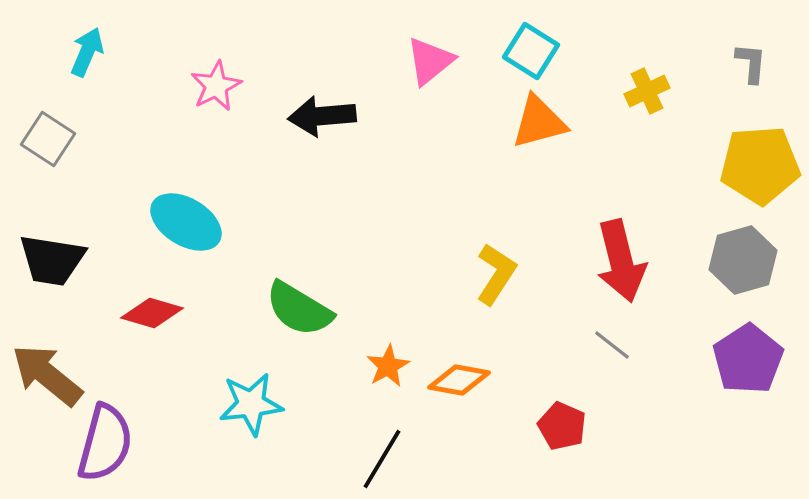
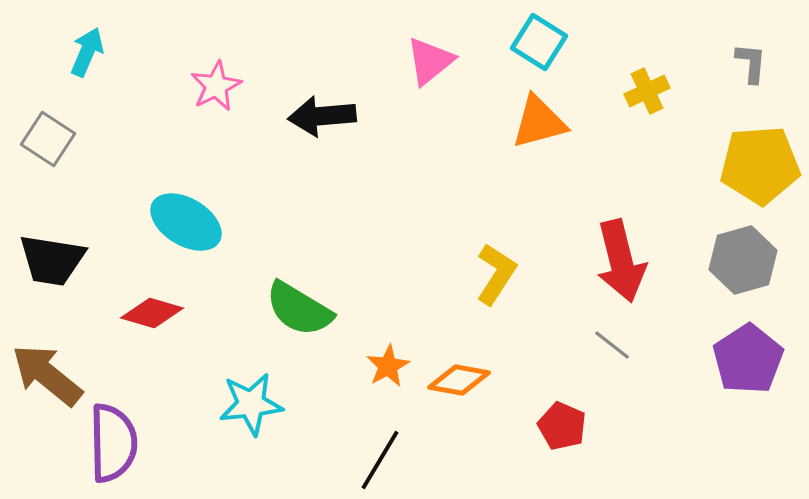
cyan square: moved 8 px right, 9 px up
purple semicircle: moved 8 px right; rotated 16 degrees counterclockwise
black line: moved 2 px left, 1 px down
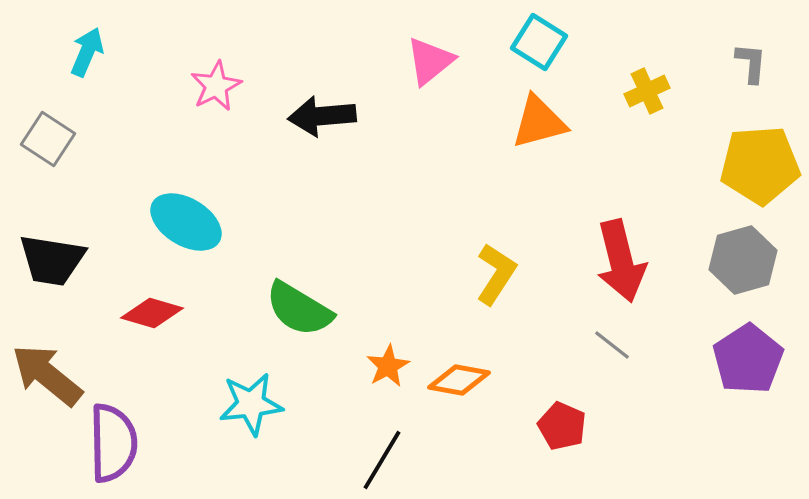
black line: moved 2 px right
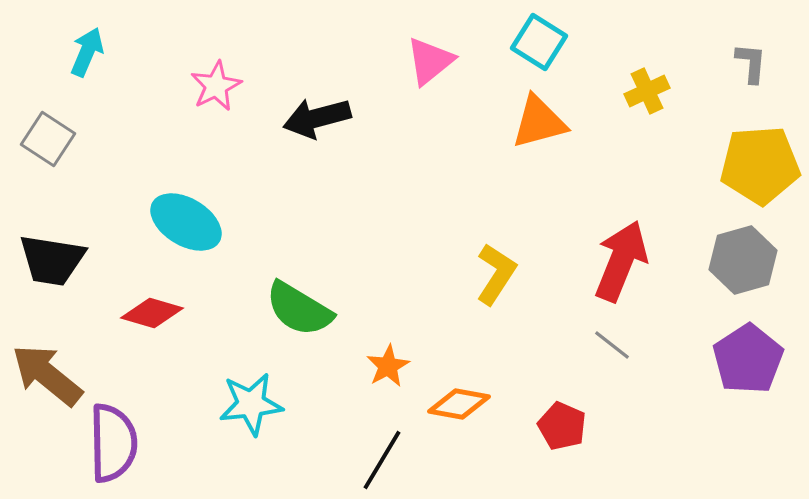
black arrow: moved 5 px left, 2 px down; rotated 10 degrees counterclockwise
red arrow: rotated 144 degrees counterclockwise
orange diamond: moved 24 px down
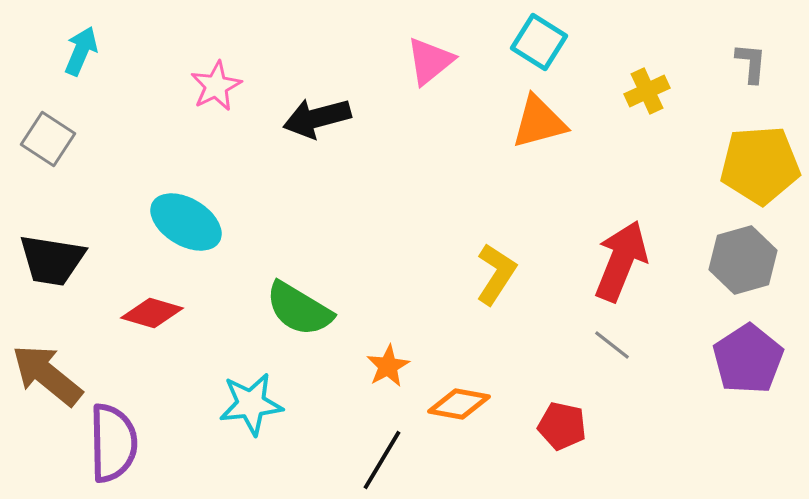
cyan arrow: moved 6 px left, 1 px up
red pentagon: rotated 12 degrees counterclockwise
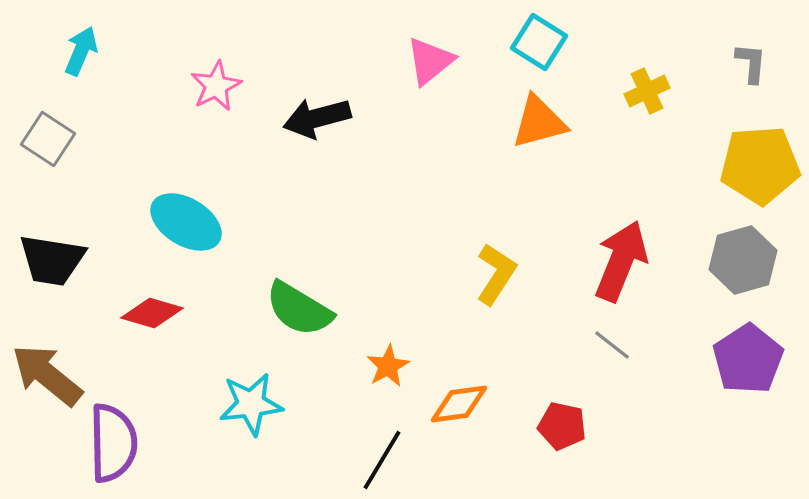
orange diamond: rotated 18 degrees counterclockwise
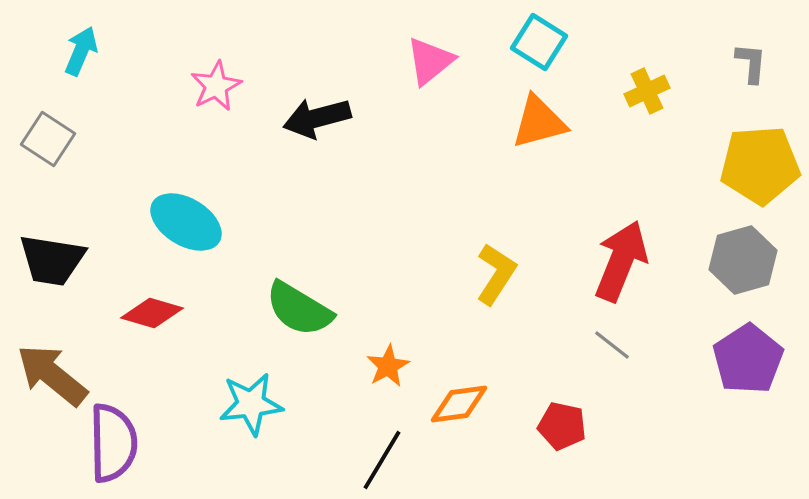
brown arrow: moved 5 px right
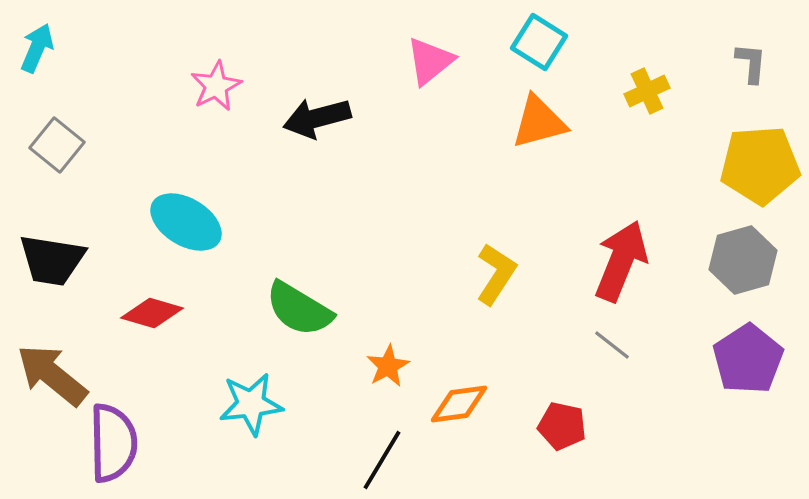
cyan arrow: moved 44 px left, 3 px up
gray square: moved 9 px right, 6 px down; rotated 6 degrees clockwise
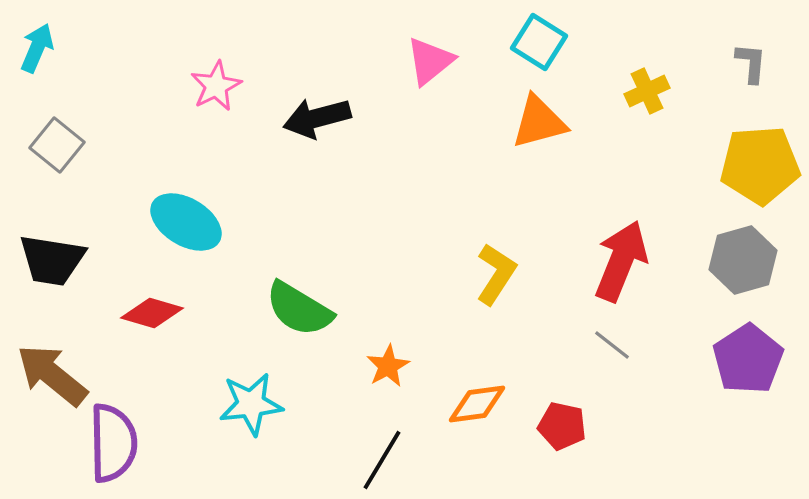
orange diamond: moved 18 px right
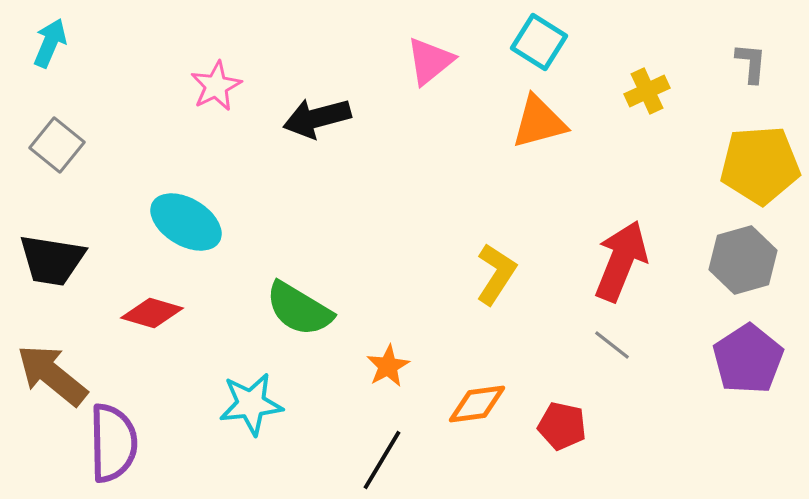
cyan arrow: moved 13 px right, 5 px up
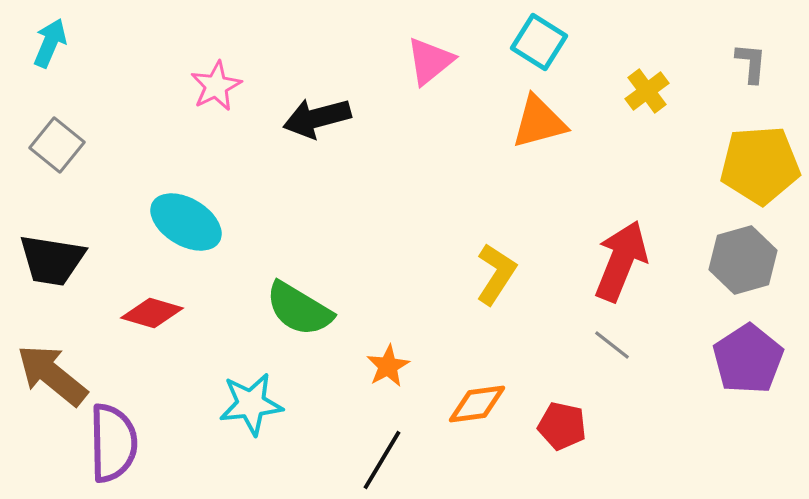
yellow cross: rotated 12 degrees counterclockwise
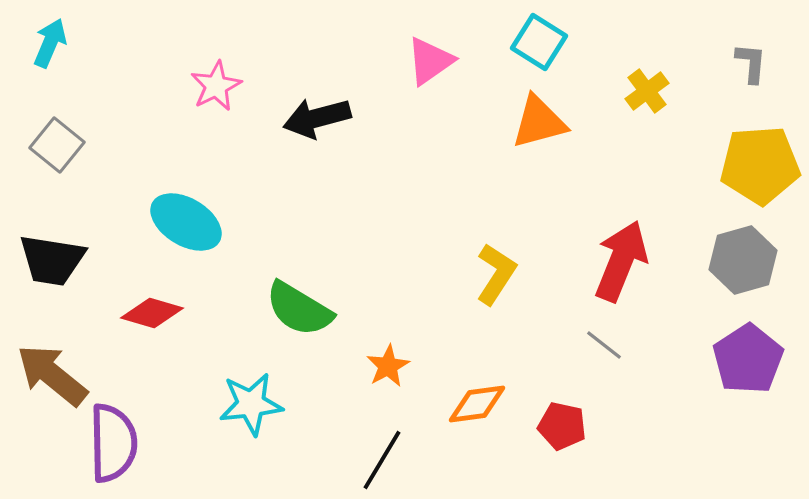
pink triangle: rotated 4 degrees clockwise
gray line: moved 8 px left
